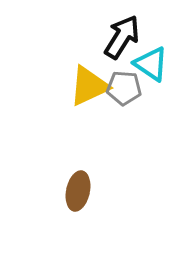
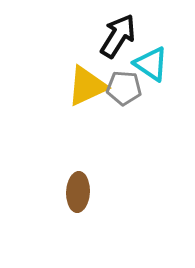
black arrow: moved 4 px left, 1 px up
yellow triangle: moved 2 px left
brown ellipse: moved 1 px down; rotated 9 degrees counterclockwise
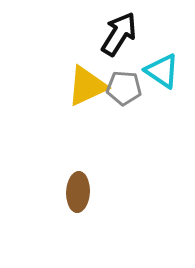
black arrow: moved 1 px right, 2 px up
cyan triangle: moved 11 px right, 7 px down
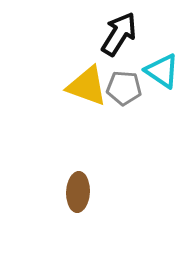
yellow triangle: rotated 45 degrees clockwise
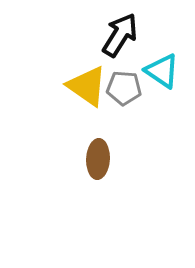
black arrow: moved 1 px right, 1 px down
yellow triangle: rotated 15 degrees clockwise
brown ellipse: moved 20 px right, 33 px up
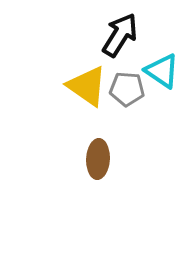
gray pentagon: moved 3 px right, 1 px down
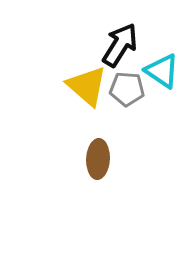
black arrow: moved 10 px down
yellow triangle: rotated 6 degrees clockwise
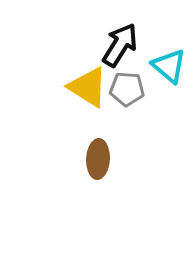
cyan triangle: moved 7 px right, 5 px up; rotated 6 degrees clockwise
yellow triangle: moved 1 px right, 1 px down; rotated 9 degrees counterclockwise
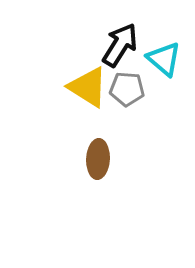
cyan triangle: moved 5 px left, 7 px up
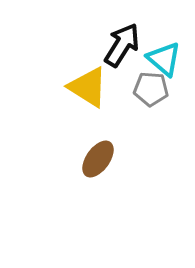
black arrow: moved 2 px right
gray pentagon: moved 24 px right
brown ellipse: rotated 33 degrees clockwise
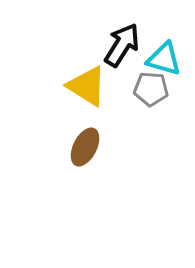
cyan triangle: rotated 24 degrees counterclockwise
yellow triangle: moved 1 px left, 1 px up
brown ellipse: moved 13 px left, 12 px up; rotated 9 degrees counterclockwise
